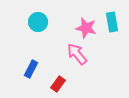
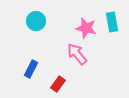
cyan circle: moved 2 px left, 1 px up
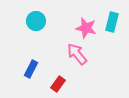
cyan rectangle: rotated 24 degrees clockwise
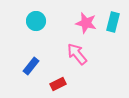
cyan rectangle: moved 1 px right
pink star: moved 5 px up
blue rectangle: moved 3 px up; rotated 12 degrees clockwise
red rectangle: rotated 28 degrees clockwise
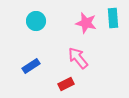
cyan rectangle: moved 4 px up; rotated 18 degrees counterclockwise
pink arrow: moved 1 px right, 4 px down
blue rectangle: rotated 18 degrees clockwise
red rectangle: moved 8 px right
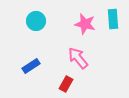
cyan rectangle: moved 1 px down
pink star: moved 1 px left, 1 px down
red rectangle: rotated 35 degrees counterclockwise
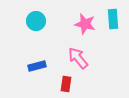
blue rectangle: moved 6 px right; rotated 18 degrees clockwise
red rectangle: rotated 21 degrees counterclockwise
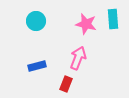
pink star: moved 1 px right
pink arrow: rotated 60 degrees clockwise
red rectangle: rotated 14 degrees clockwise
